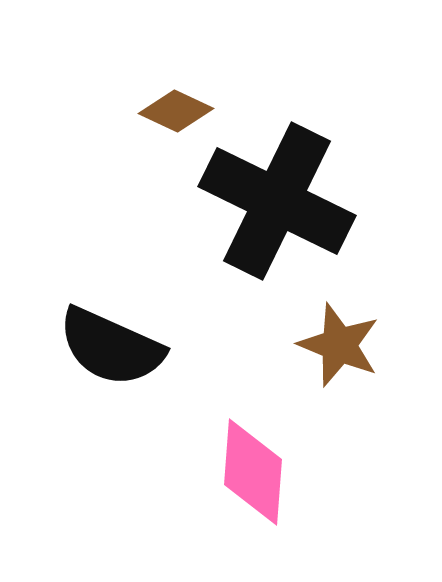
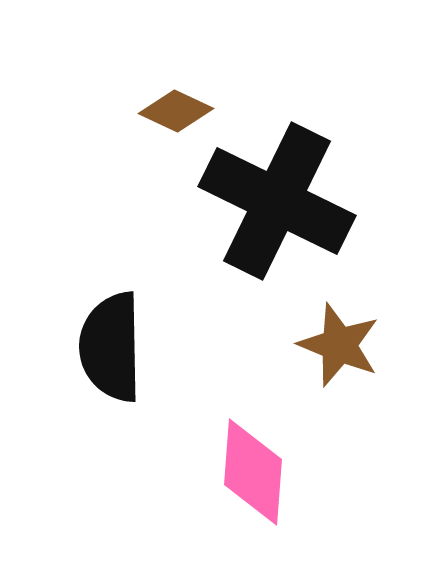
black semicircle: rotated 65 degrees clockwise
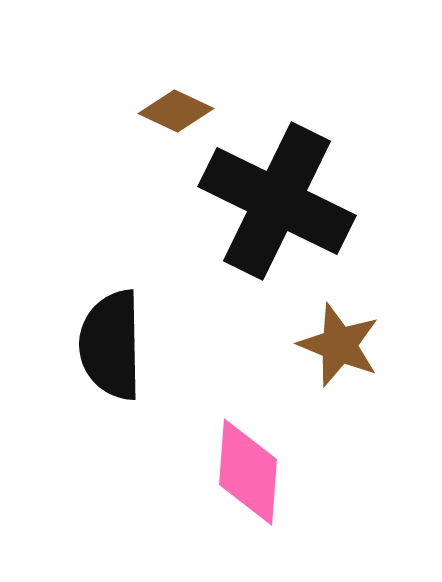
black semicircle: moved 2 px up
pink diamond: moved 5 px left
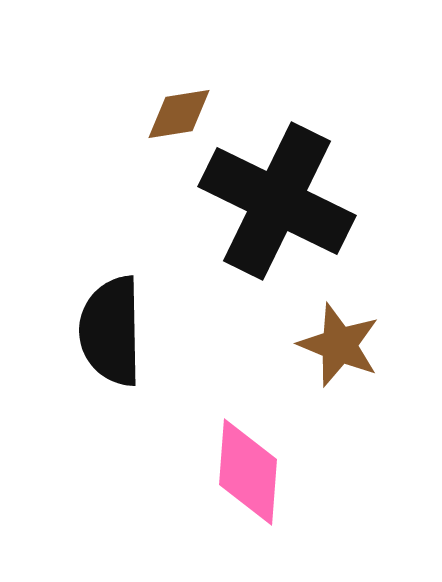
brown diamond: moved 3 px right, 3 px down; rotated 34 degrees counterclockwise
black semicircle: moved 14 px up
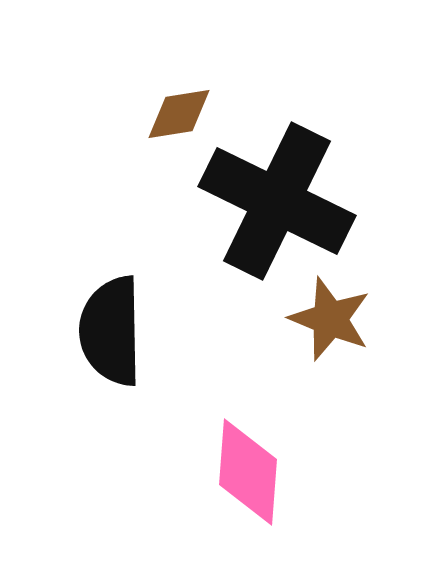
brown star: moved 9 px left, 26 px up
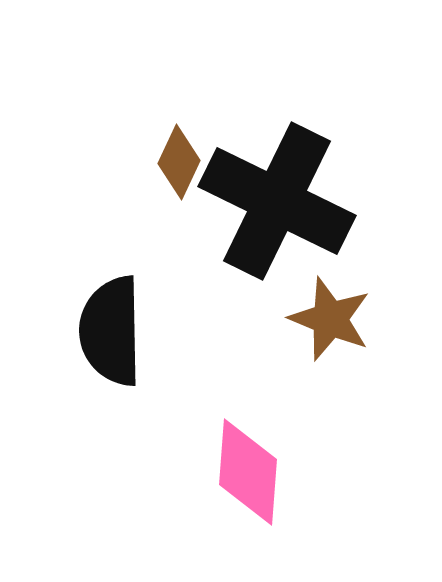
brown diamond: moved 48 px down; rotated 56 degrees counterclockwise
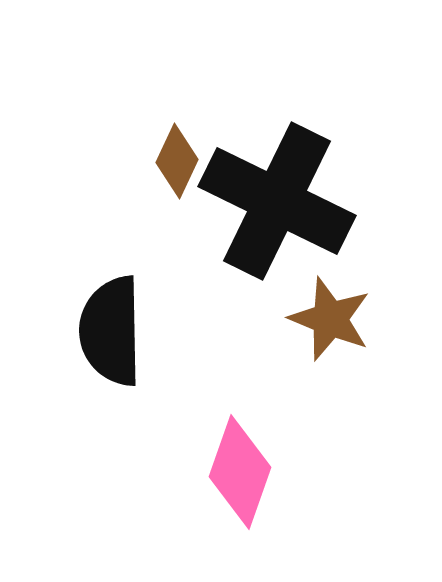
brown diamond: moved 2 px left, 1 px up
pink diamond: moved 8 px left; rotated 15 degrees clockwise
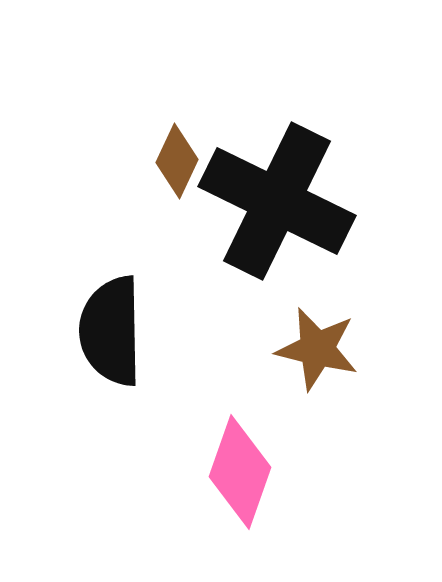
brown star: moved 13 px left, 30 px down; rotated 8 degrees counterclockwise
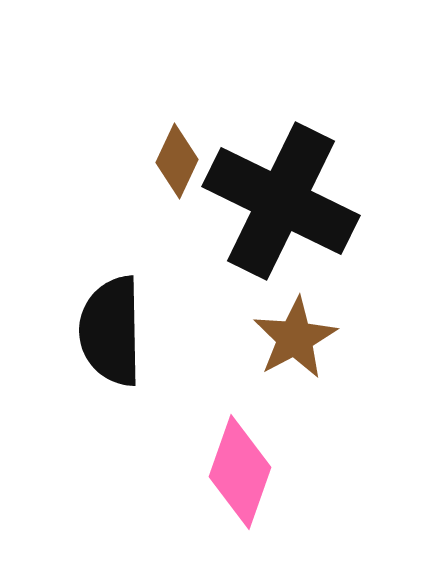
black cross: moved 4 px right
brown star: moved 22 px left, 11 px up; rotated 30 degrees clockwise
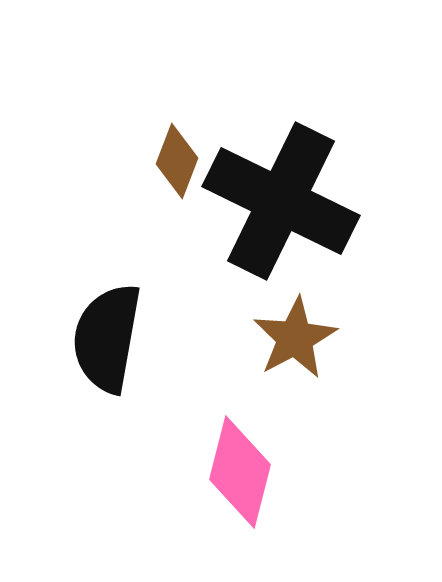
brown diamond: rotated 4 degrees counterclockwise
black semicircle: moved 4 px left, 7 px down; rotated 11 degrees clockwise
pink diamond: rotated 5 degrees counterclockwise
